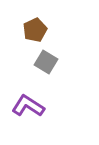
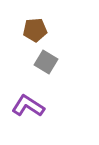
brown pentagon: rotated 20 degrees clockwise
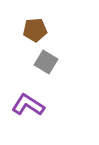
purple L-shape: moved 1 px up
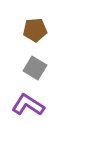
gray square: moved 11 px left, 6 px down
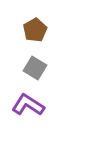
brown pentagon: rotated 25 degrees counterclockwise
